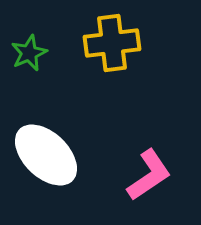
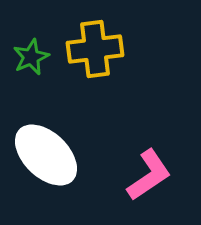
yellow cross: moved 17 px left, 6 px down
green star: moved 2 px right, 4 px down
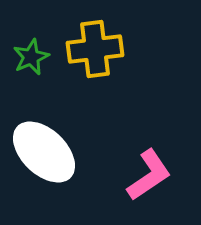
white ellipse: moved 2 px left, 3 px up
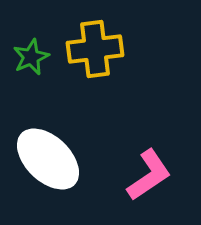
white ellipse: moved 4 px right, 7 px down
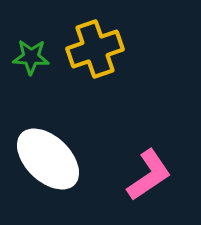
yellow cross: rotated 12 degrees counterclockwise
green star: rotated 27 degrees clockwise
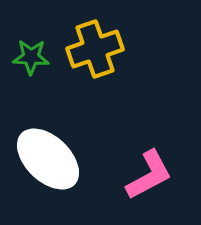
pink L-shape: rotated 6 degrees clockwise
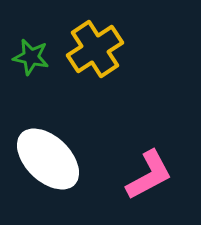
yellow cross: rotated 14 degrees counterclockwise
green star: rotated 9 degrees clockwise
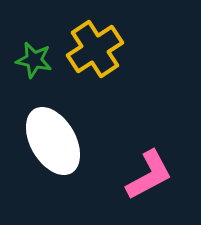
green star: moved 3 px right, 3 px down
white ellipse: moved 5 px right, 18 px up; rotated 16 degrees clockwise
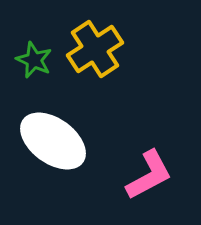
green star: rotated 12 degrees clockwise
white ellipse: rotated 24 degrees counterclockwise
